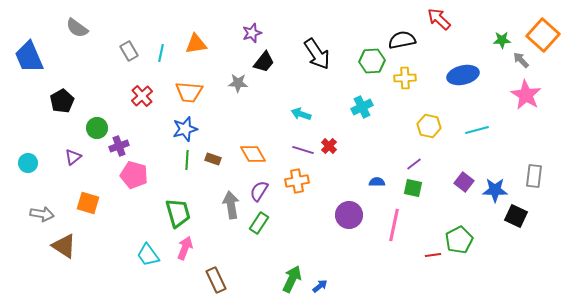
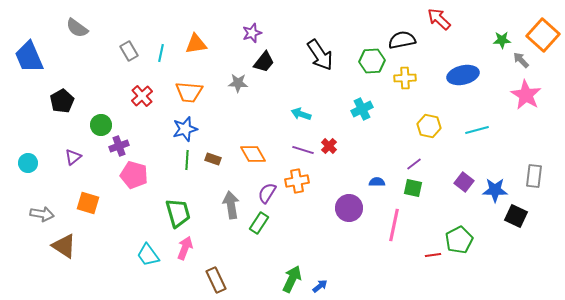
black arrow at (317, 54): moved 3 px right, 1 px down
cyan cross at (362, 107): moved 2 px down
green circle at (97, 128): moved 4 px right, 3 px up
purple semicircle at (259, 191): moved 8 px right, 2 px down
purple circle at (349, 215): moved 7 px up
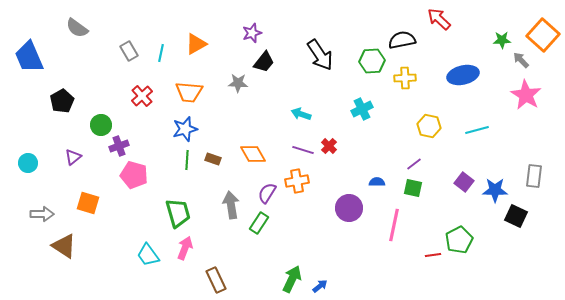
orange triangle at (196, 44): rotated 20 degrees counterclockwise
gray arrow at (42, 214): rotated 10 degrees counterclockwise
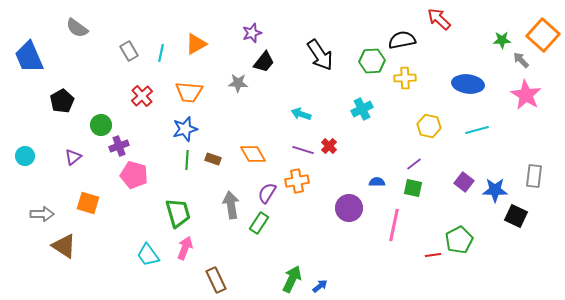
blue ellipse at (463, 75): moved 5 px right, 9 px down; rotated 20 degrees clockwise
cyan circle at (28, 163): moved 3 px left, 7 px up
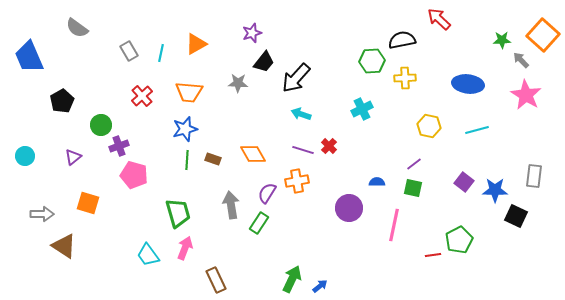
black arrow at (320, 55): moved 24 px left, 23 px down; rotated 76 degrees clockwise
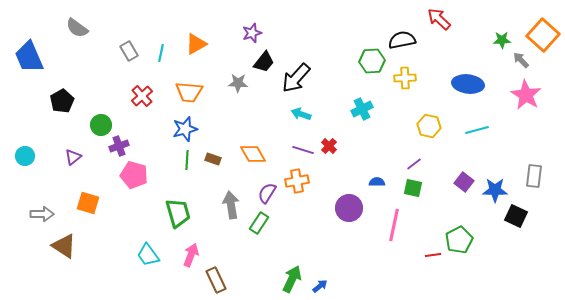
pink arrow at (185, 248): moved 6 px right, 7 px down
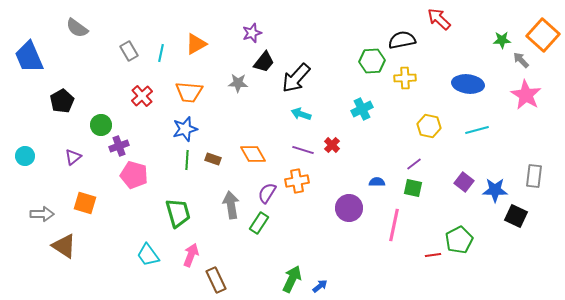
red cross at (329, 146): moved 3 px right, 1 px up
orange square at (88, 203): moved 3 px left
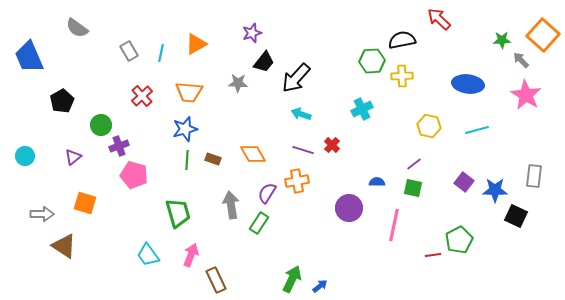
yellow cross at (405, 78): moved 3 px left, 2 px up
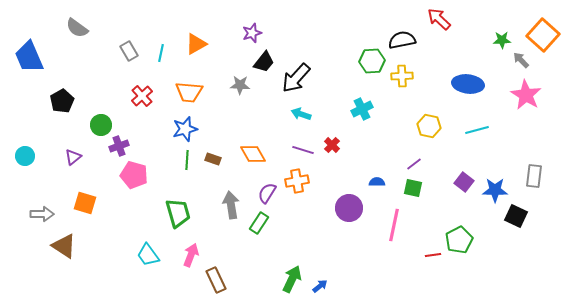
gray star at (238, 83): moved 2 px right, 2 px down
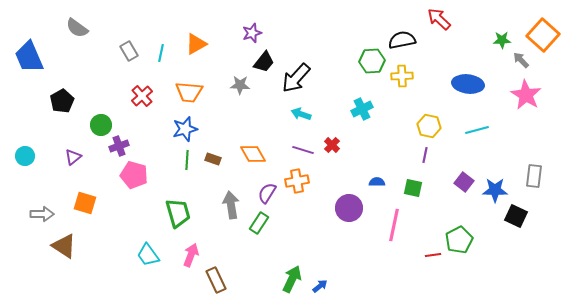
purple line at (414, 164): moved 11 px right, 9 px up; rotated 42 degrees counterclockwise
